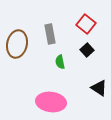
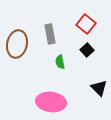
black triangle: rotated 12 degrees clockwise
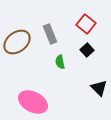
gray rectangle: rotated 12 degrees counterclockwise
brown ellipse: moved 2 px up; rotated 40 degrees clockwise
pink ellipse: moved 18 px left; rotated 20 degrees clockwise
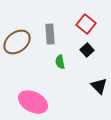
gray rectangle: rotated 18 degrees clockwise
black triangle: moved 2 px up
